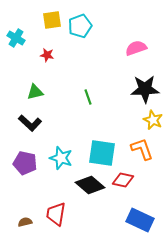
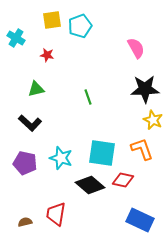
pink semicircle: rotated 80 degrees clockwise
green triangle: moved 1 px right, 3 px up
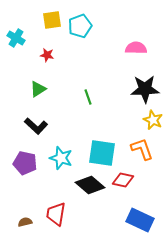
pink semicircle: rotated 60 degrees counterclockwise
green triangle: moved 2 px right; rotated 18 degrees counterclockwise
black L-shape: moved 6 px right, 3 px down
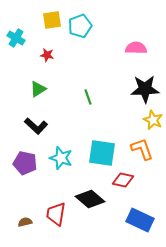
black diamond: moved 14 px down
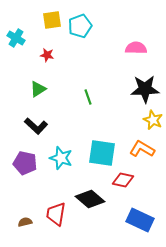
orange L-shape: rotated 40 degrees counterclockwise
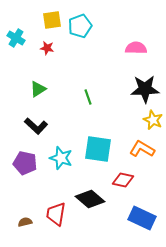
red star: moved 7 px up
cyan square: moved 4 px left, 4 px up
blue rectangle: moved 2 px right, 2 px up
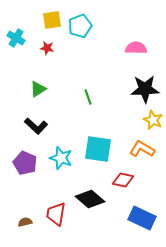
purple pentagon: rotated 10 degrees clockwise
